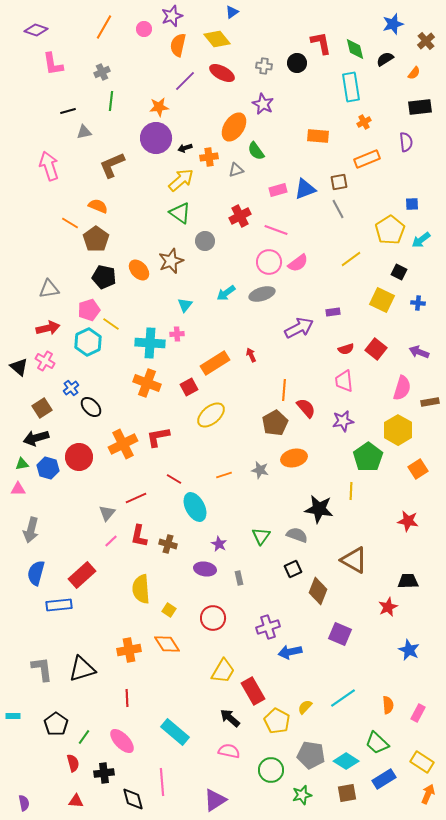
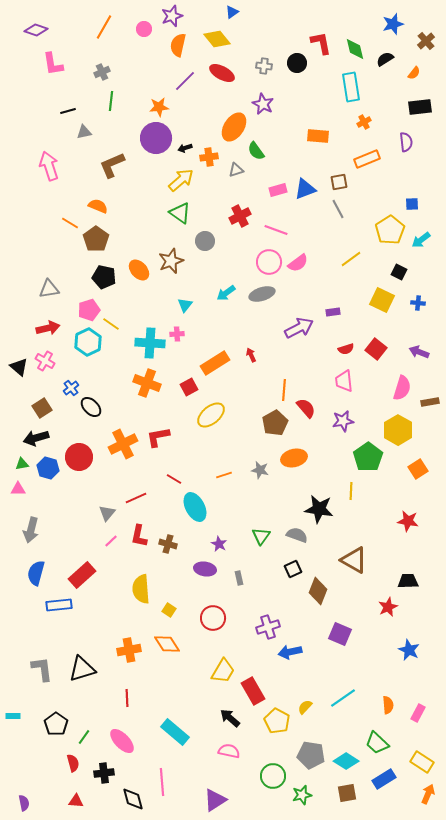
green circle at (271, 770): moved 2 px right, 6 px down
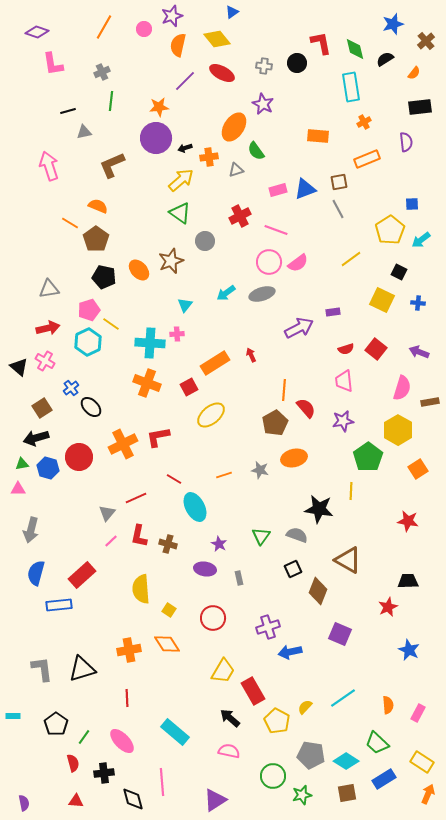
purple diamond at (36, 30): moved 1 px right, 2 px down
brown triangle at (354, 560): moved 6 px left
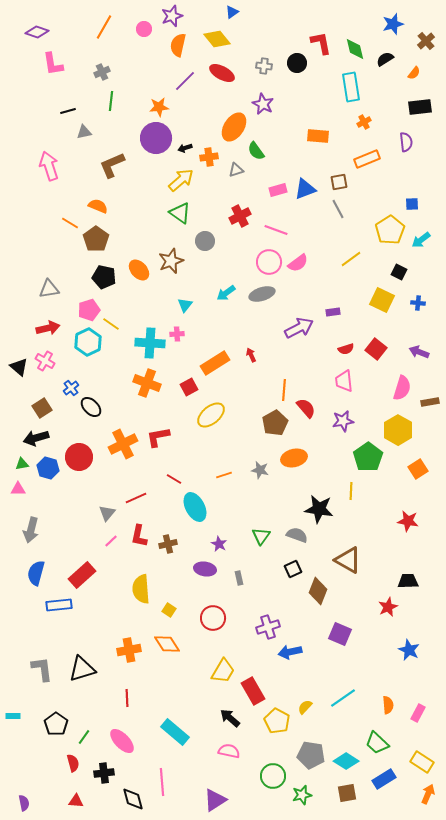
brown cross at (168, 544): rotated 30 degrees counterclockwise
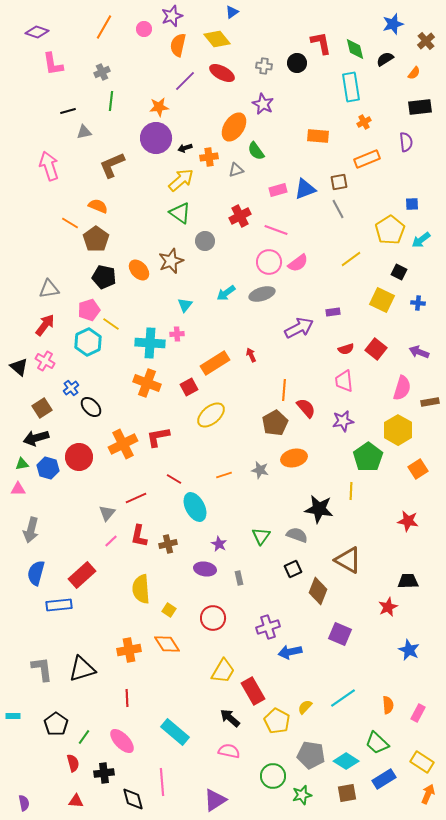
red arrow at (48, 328): moved 3 px left, 3 px up; rotated 40 degrees counterclockwise
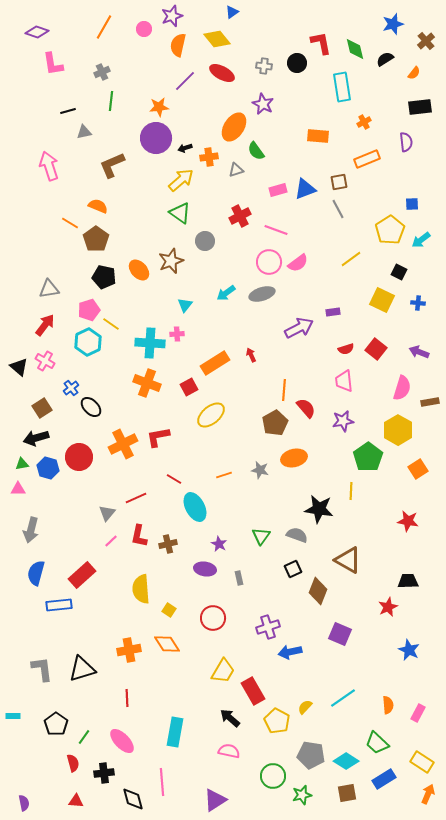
cyan rectangle at (351, 87): moved 9 px left
cyan rectangle at (175, 732): rotated 60 degrees clockwise
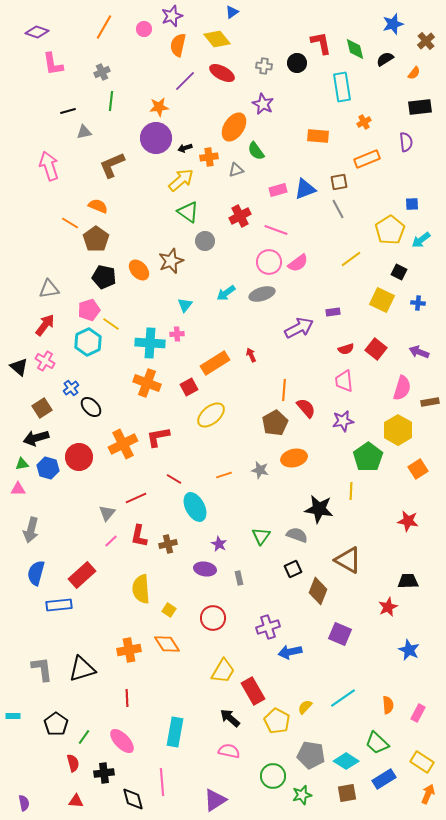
green triangle at (180, 213): moved 8 px right, 1 px up
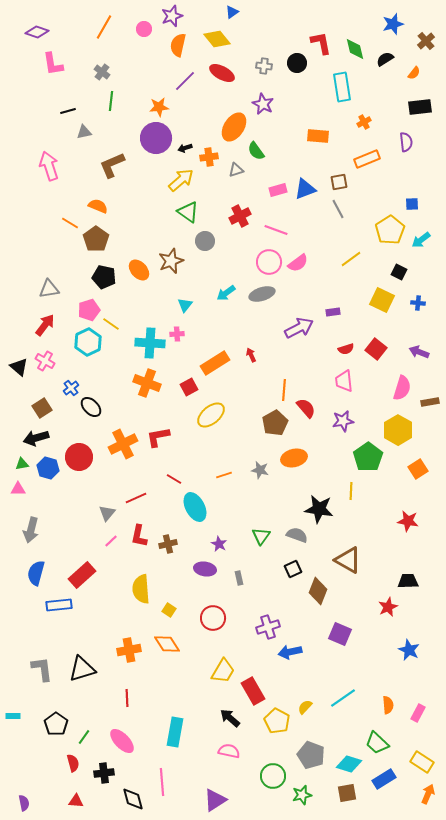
gray cross at (102, 72): rotated 28 degrees counterclockwise
gray pentagon at (311, 755): rotated 12 degrees clockwise
cyan diamond at (346, 761): moved 3 px right, 3 px down; rotated 15 degrees counterclockwise
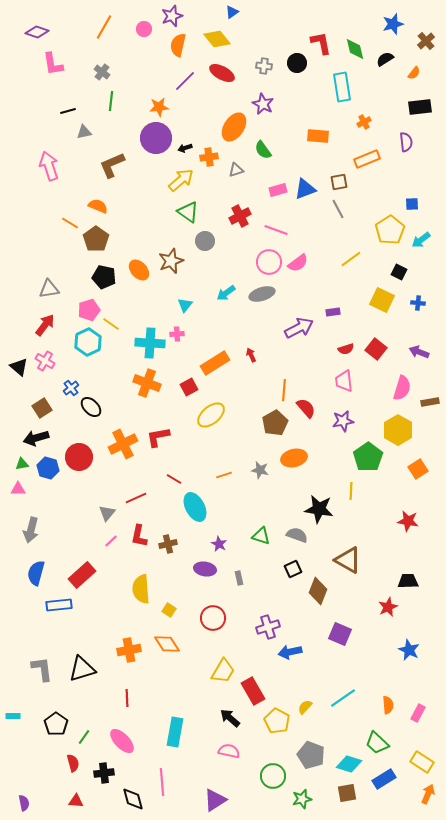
green semicircle at (256, 151): moved 7 px right, 1 px up
green triangle at (261, 536): rotated 48 degrees counterclockwise
green star at (302, 795): moved 4 px down
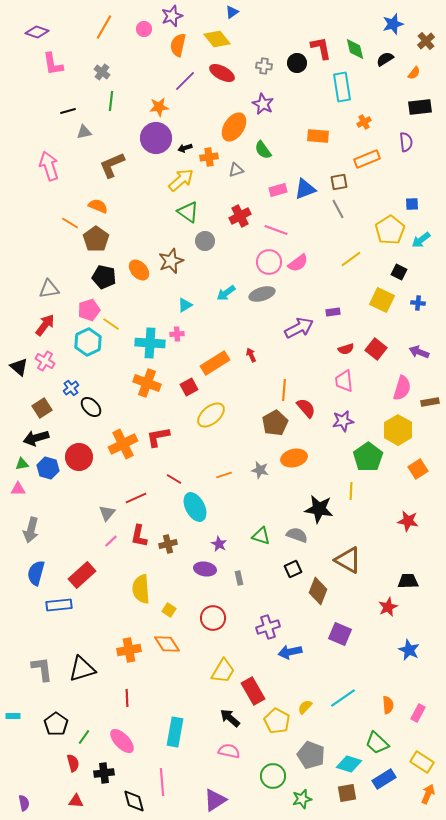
red L-shape at (321, 43): moved 5 px down
cyan triangle at (185, 305): rotated 21 degrees clockwise
black diamond at (133, 799): moved 1 px right, 2 px down
